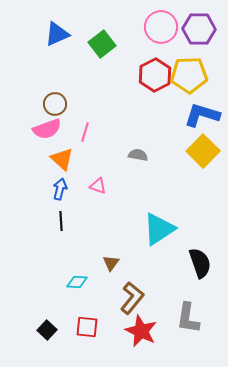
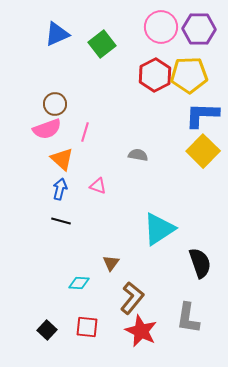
blue L-shape: rotated 15 degrees counterclockwise
black line: rotated 72 degrees counterclockwise
cyan diamond: moved 2 px right, 1 px down
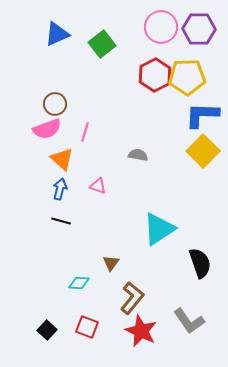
yellow pentagon: moved 2 px left, 2 px down
gray L-shape: moved 1 px right, 3 px down; rotated 44 degrees counterclockwise
red square: rotated 15 degrees clockwise
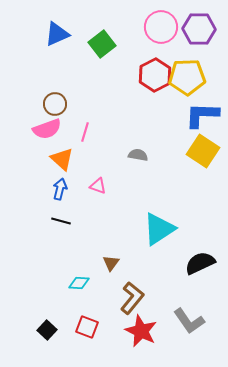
yellow square: rotated 12 degrees counterclockwise
black semicircle: rotated 96 degrees counterclockwise
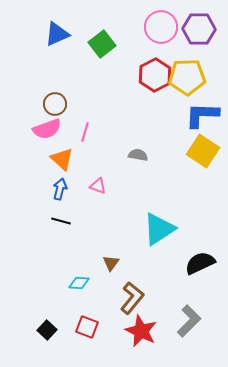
gray L-shape: rotated 100 degrees counterclockwise
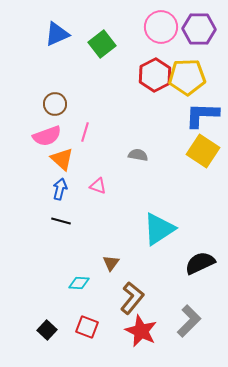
pink semicircle: moved 7 px down
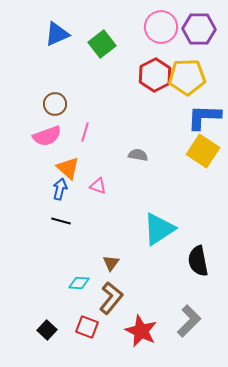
blue L-shape: moved 2 px right, 2 px down
orange triangle: moved 6 px right, 9 px down
black semicircle: moved 2 px left, 2 px up; rotated 76 degrees counterclockwise
brown L-shape: moved 21 px left
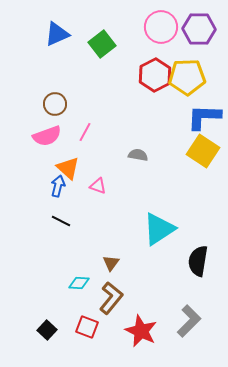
pink line: rotated 12 degrees clockwise
blue arrow: moved 2 px left, 3 px up
black line: rotated 12 degrees clockwise
black semicircle: rotated 20 degrees clockwise
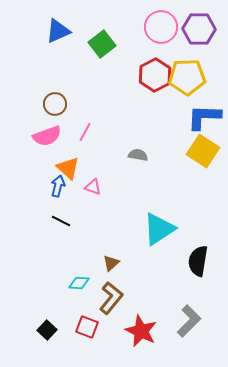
blue triangle: moved 1 px right, 3 px up
pink triangle: moved 5 px left, 1 px down
brown triangle: rotated 12 degrees clockwise
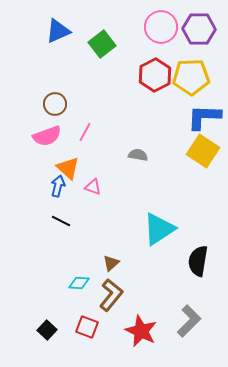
yellow pentagon: moved 4 px right
brown L-shape: moved 3 px up
